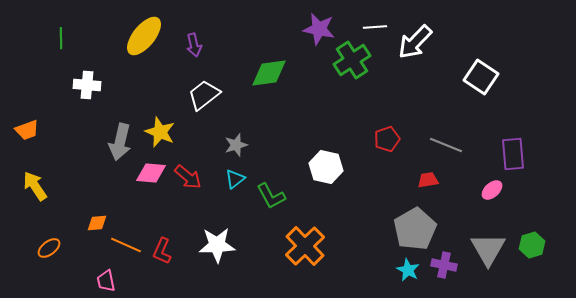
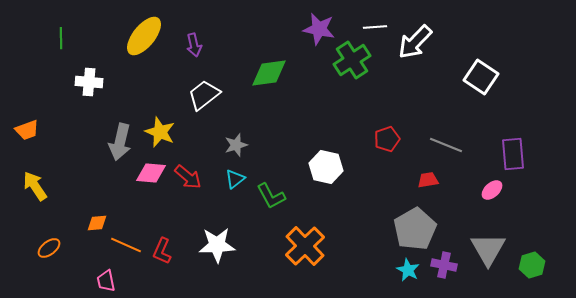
white cross: moved 2 px right, 3 px up
green hexagon: moved 20 px down
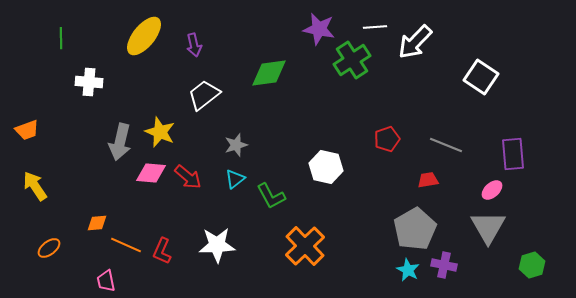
gray triangle: moved 22 px up
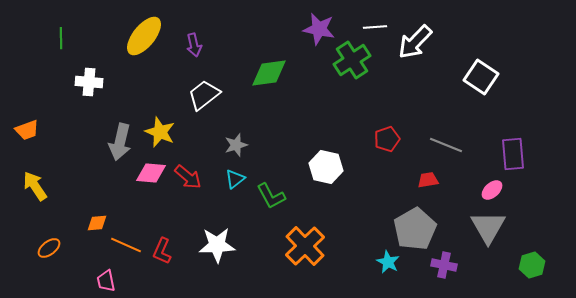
cyan star: moved 20 px left, 8 px up
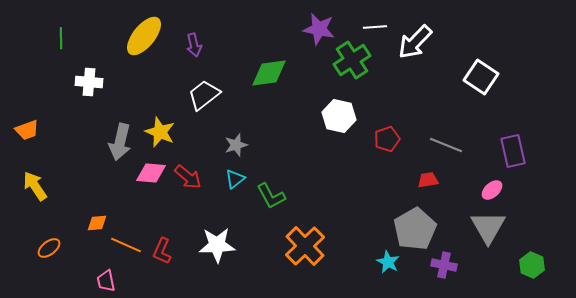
purple rectangle: moved 3 px up; rotated 8 degrees counterclockwise
white hexagon: moved 13 px right, 51 px up
green hexagon: rotated 20 degrees counterclockwise
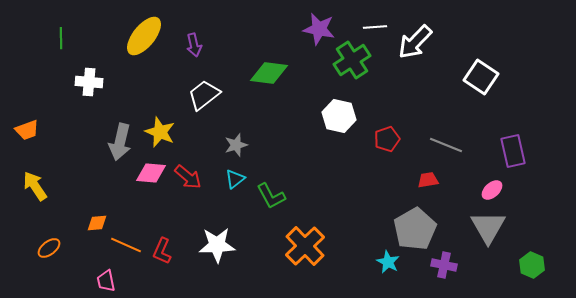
green diamond: rotated 15 degrees clockwise
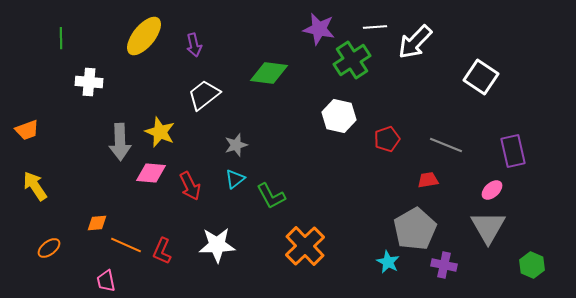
gray arrow: rotated 15 degrees counterclockwise
red arrow: moved 2 px right, 9 px down; rotated 24 degrees clockwise
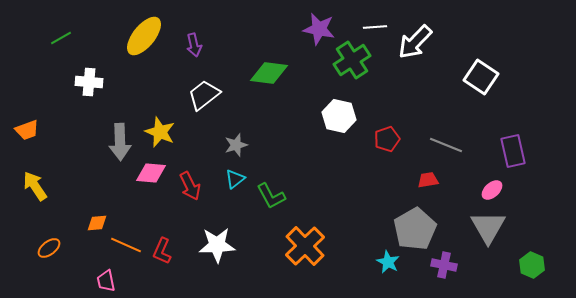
green line: rotated 60 degrees clockwise
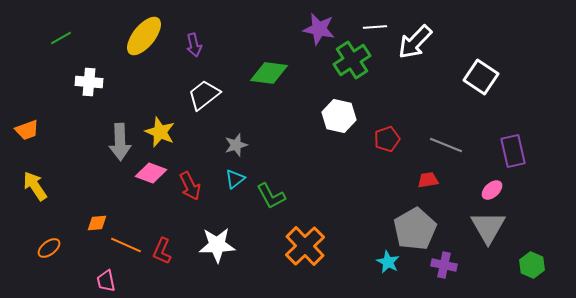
pink diamond: rotated 16 degrees clockwise
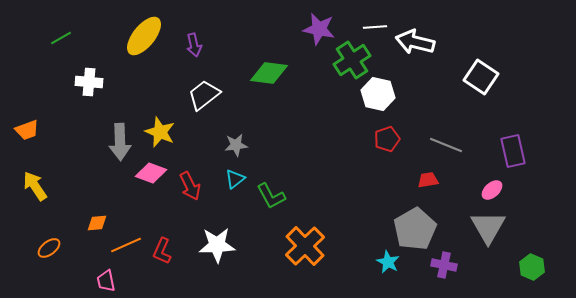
white arrow: rotated 60 degrees clockwise
white hexagon: moved 39 px right, 22 px up
gray star: rotated 10 degrees clockwise
orange line: rotated 48 degrees counterclockwise
green hexagon: moved 2 px down
